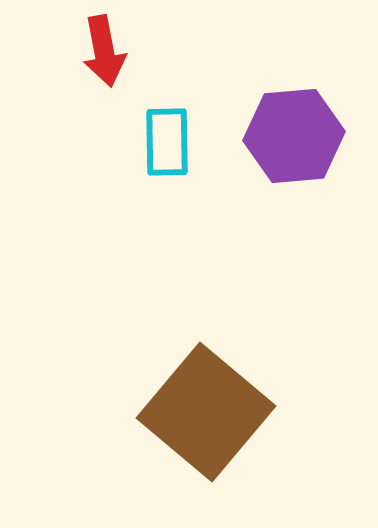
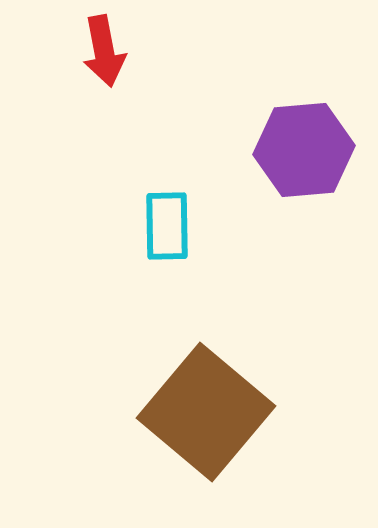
purple hexagon: moved 10 px right, 14 px down
cyan rectangle: moved 84 px down
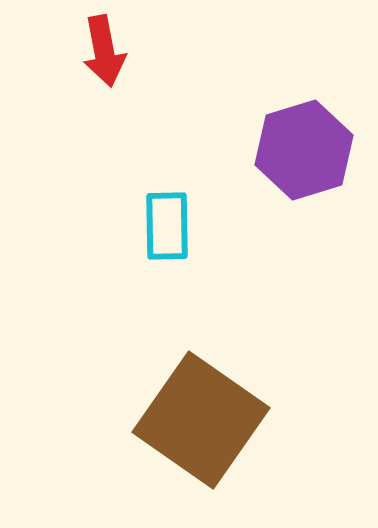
purple hexagon: rotated 12 degrees counterclockwise
brown square: moved 5 px left, 8 px down; rotated 5 degrees counterclockwise
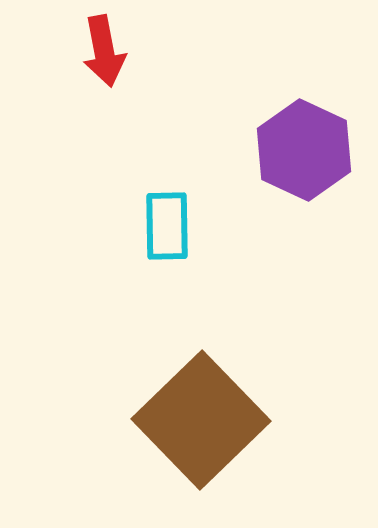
purple hexagon: rotated 18 degrees counterclockwise
brown square: rotated 11 degrees clockwise
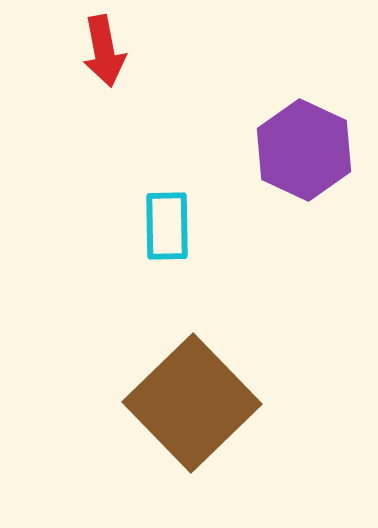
brown square: moved 9 px left, 17 px up
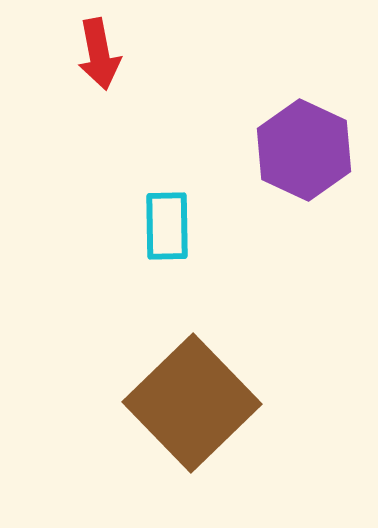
red arrow: moved 5 px left, 3 px down
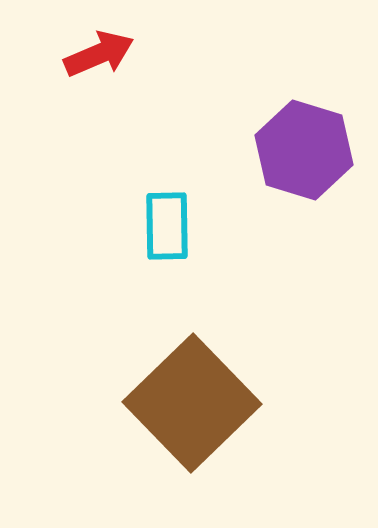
red arrow: rotated 102 degrees counterclockwise
purple hexagon: rotated 8 degrees counterclockwise
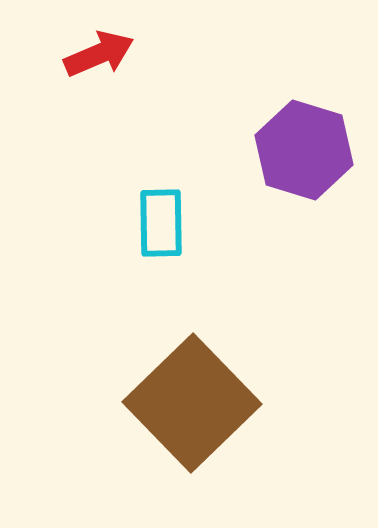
cyan rectangle: moved 6 px left, 3 px up
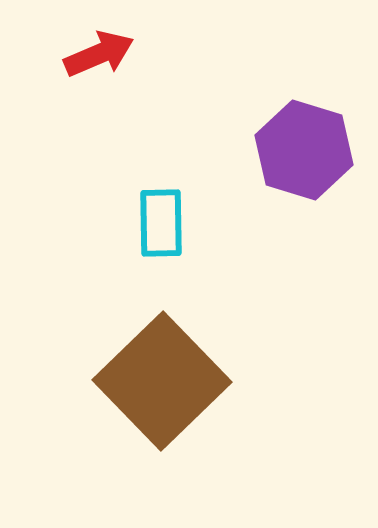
brown square: moved 30 px left, 22 px up
